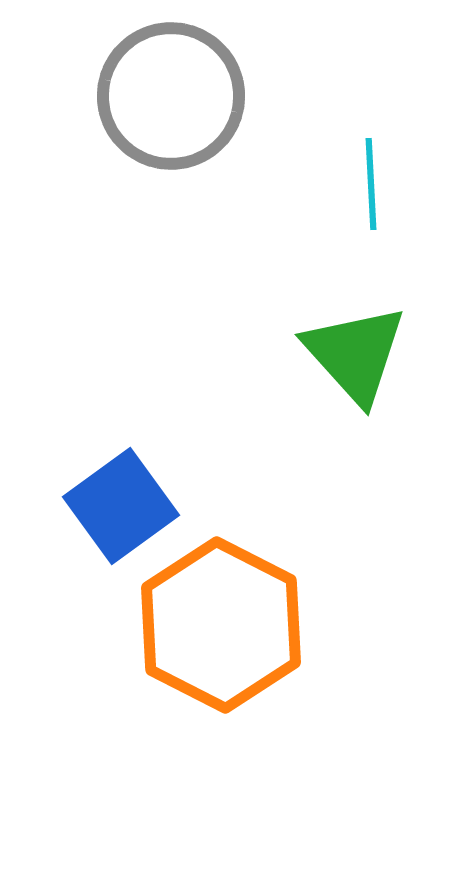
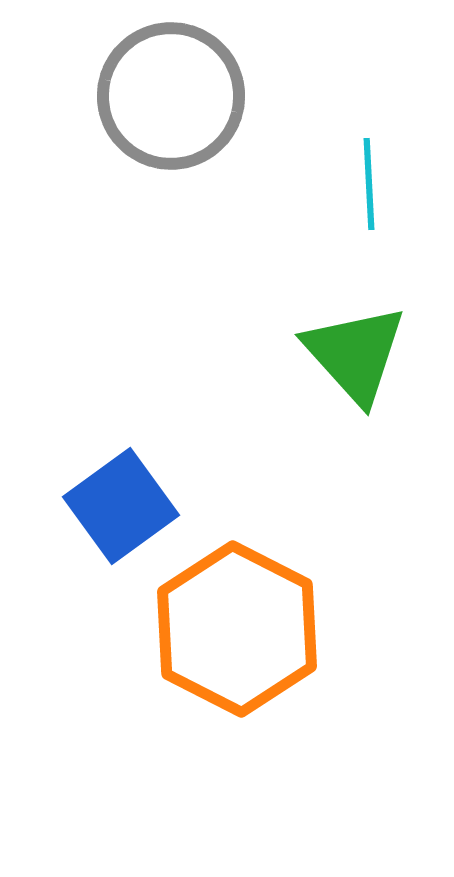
cyan line: moved 2 px left
orange hexagon: moved 16 px right, 4 px down
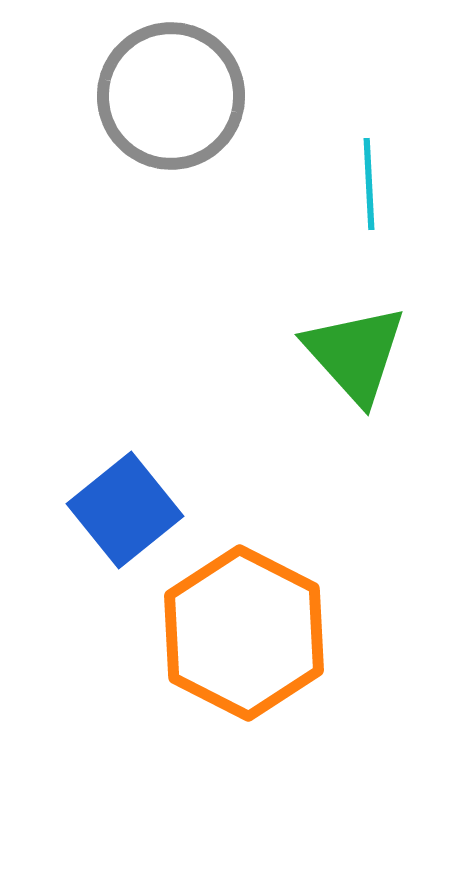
blue square: moved 4 px right, 4 px down; rotated 3 degrees counterclockwise
orange hexagon: moved 7 px right, 4 px down
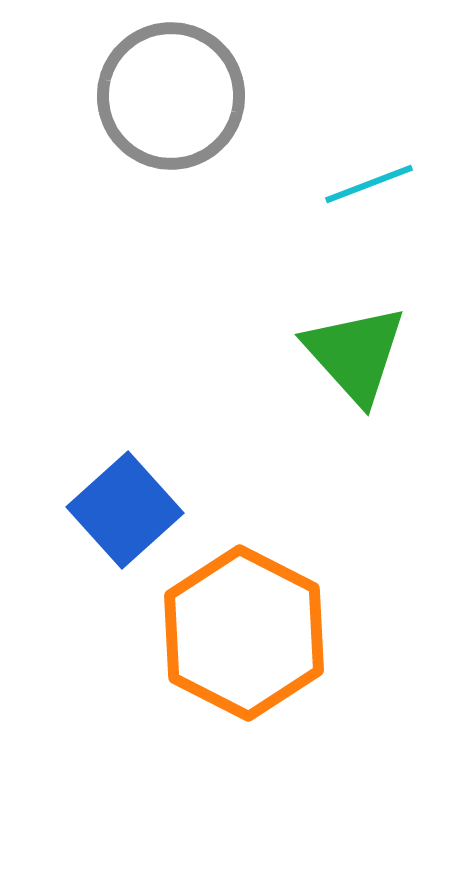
cyan line: rotated 72 degrees clockwise
blue square: rotated 3 degrees counterclockwise
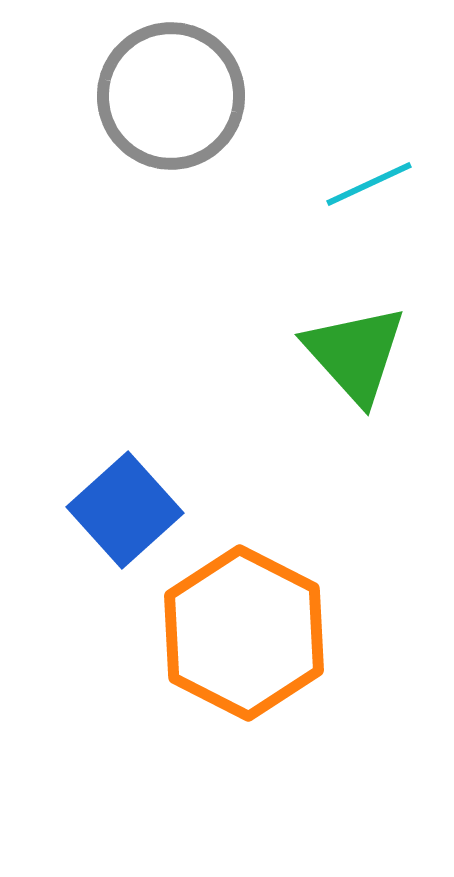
cyan line: rotated 4 degrees counterclockwise
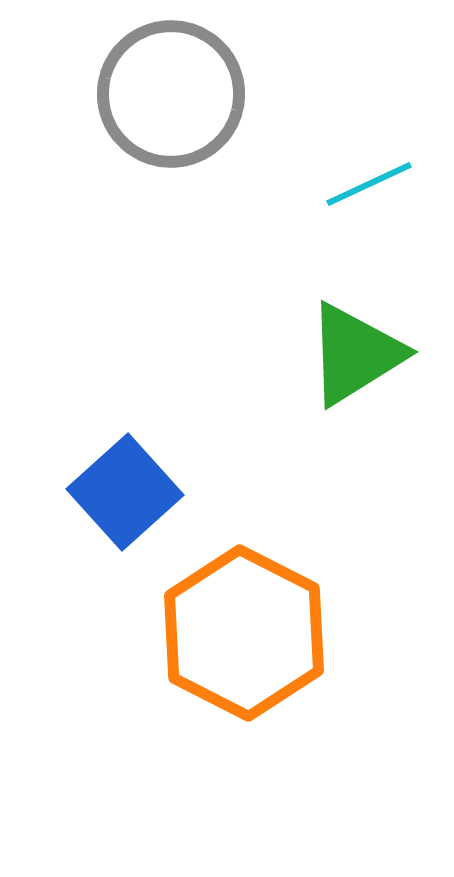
gray circle: moved 2 px up
green triangle: rotated 40 degrees clockwise
blue square: moved 18 px up
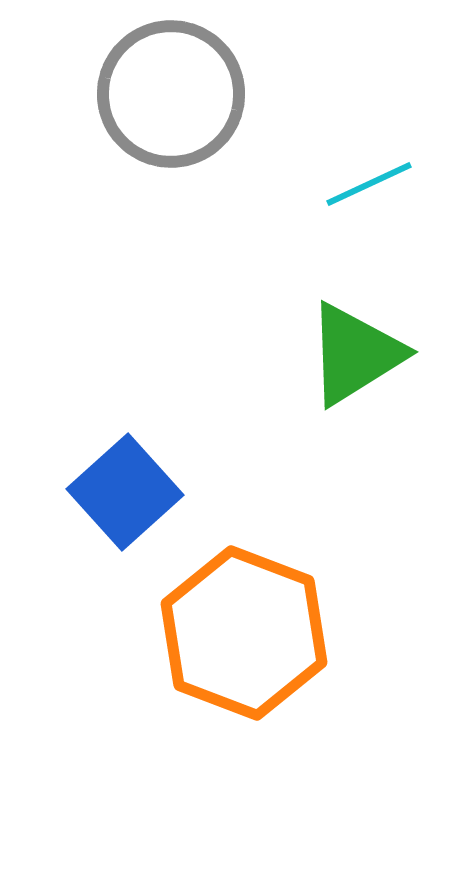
orange hexagon: rotated 6 degrees counterclockwise
